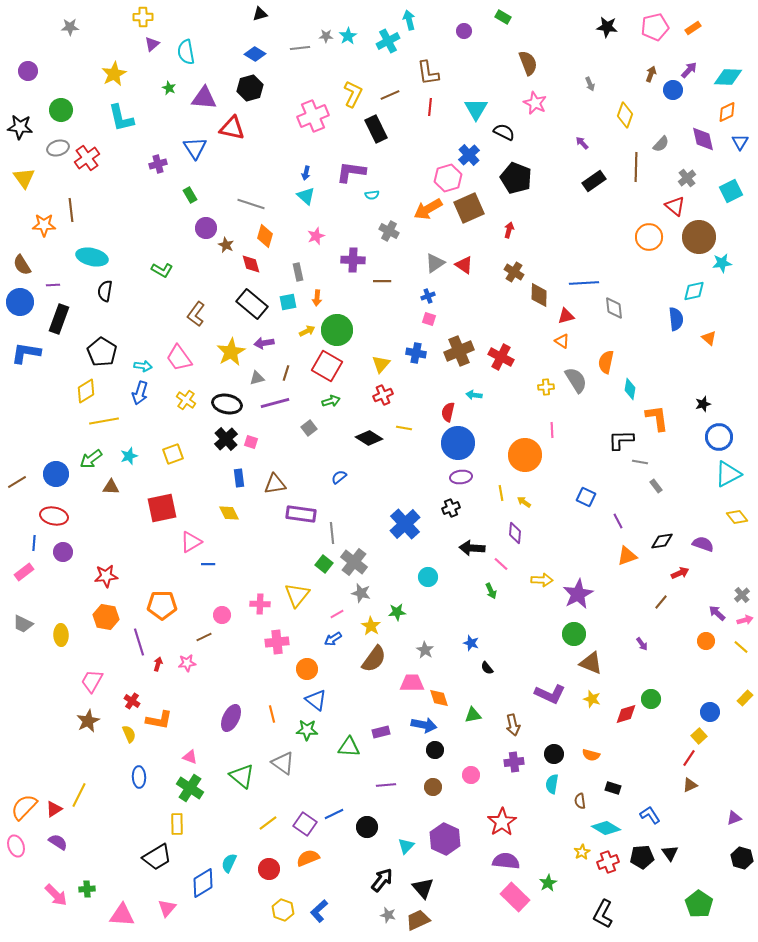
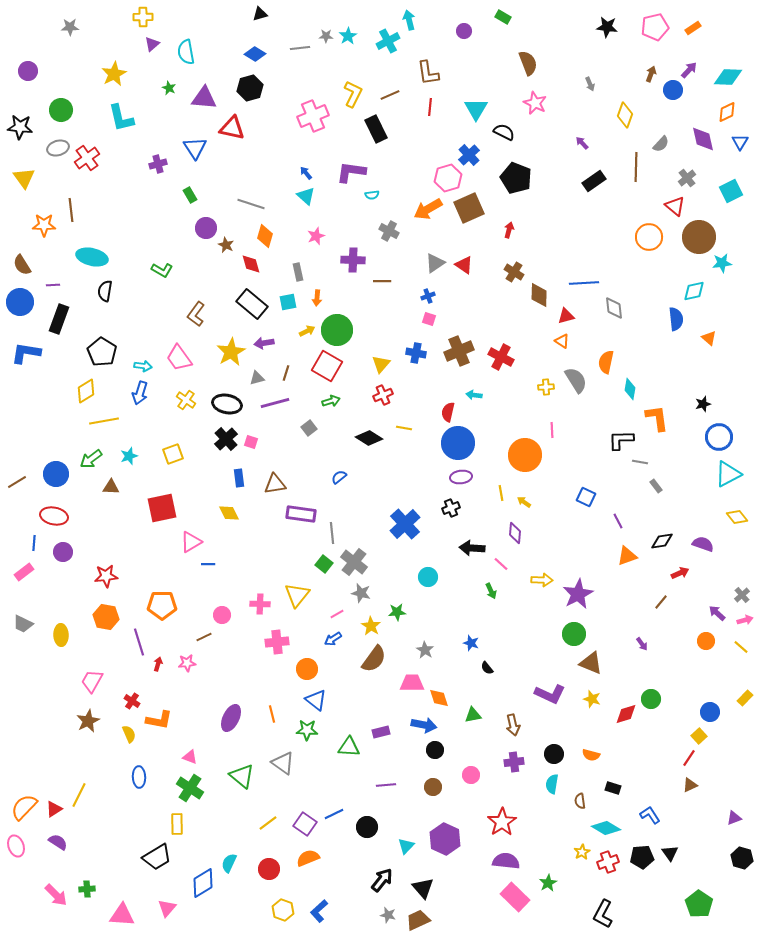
blue arrow at (306, 173): rotated 128 degrees clockwise
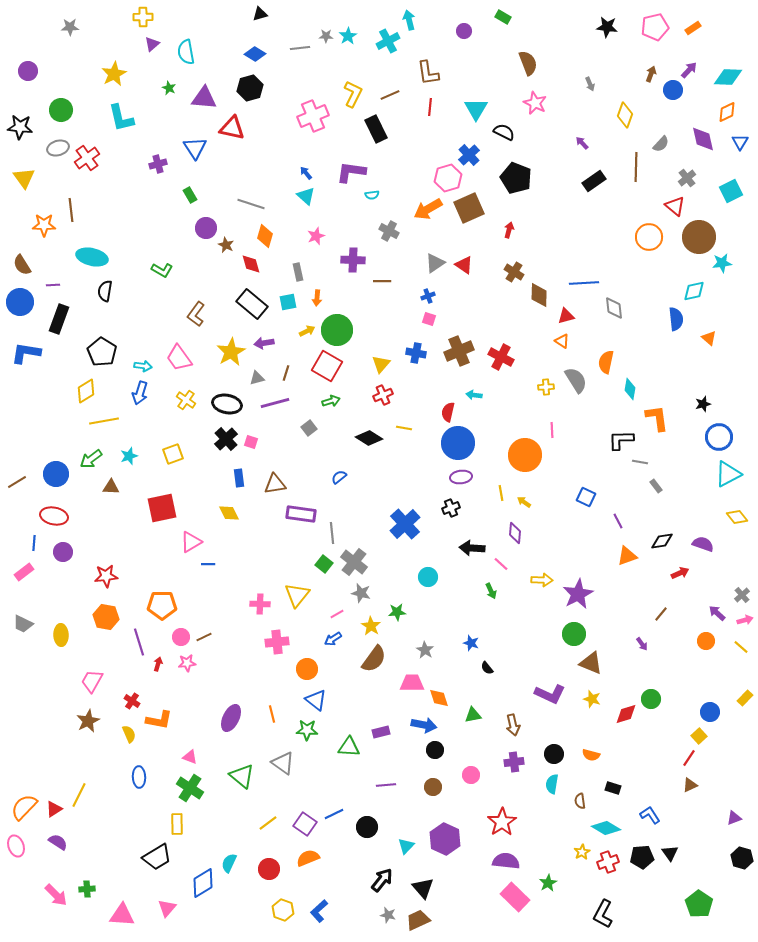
brown line at (661, 602): moved 12 px down
pink circle at (222, 615): moved 41 px left, 22 px down
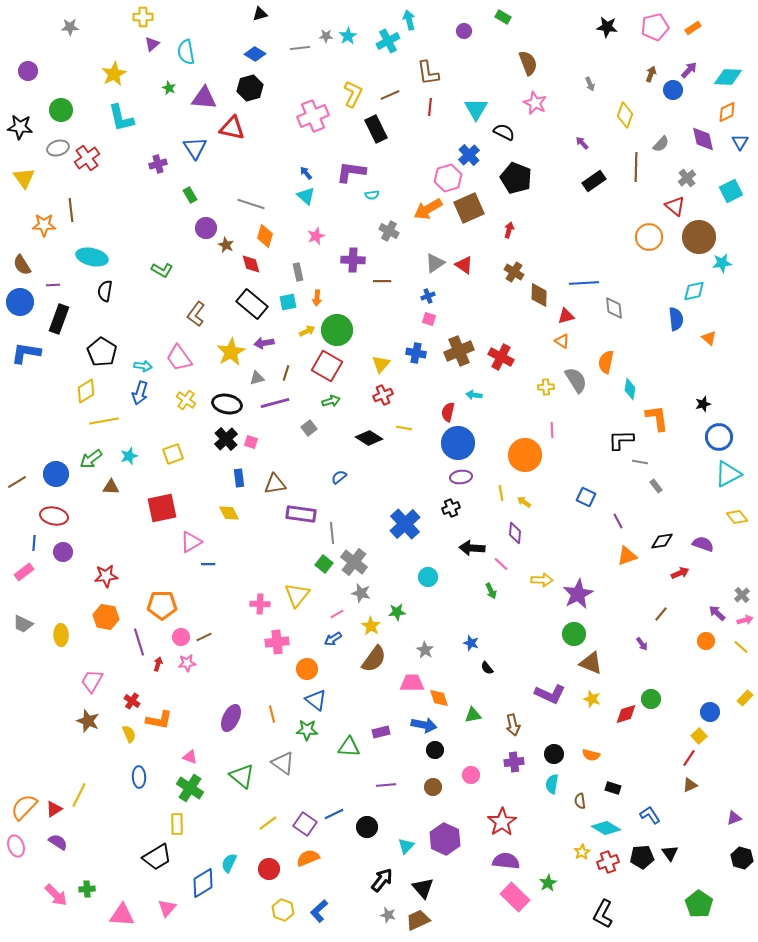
brown star at (88, 721): rotated 25 degrees counterclockwise
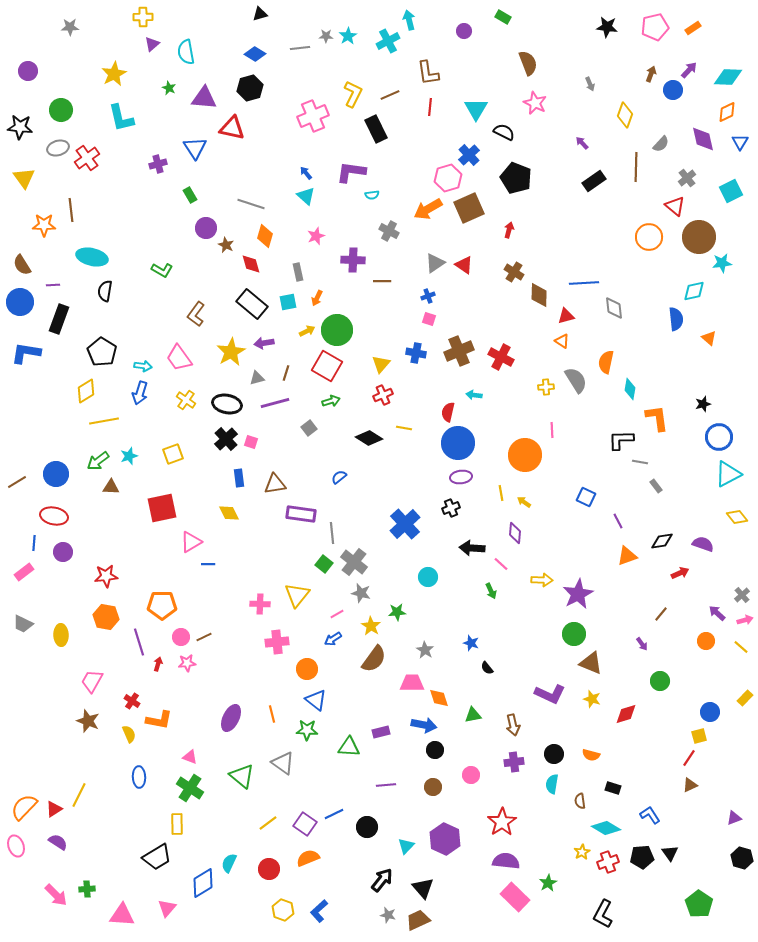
orange arrow at (317, 298): rotated 21 degrees clockwise
green arrow at (91, 459): moved 7 px right, 2 px down
green circle at (651, 699): moved 9 px right, 18 px up
yellow square at (699, 736): rotated 28 degrees clockwise
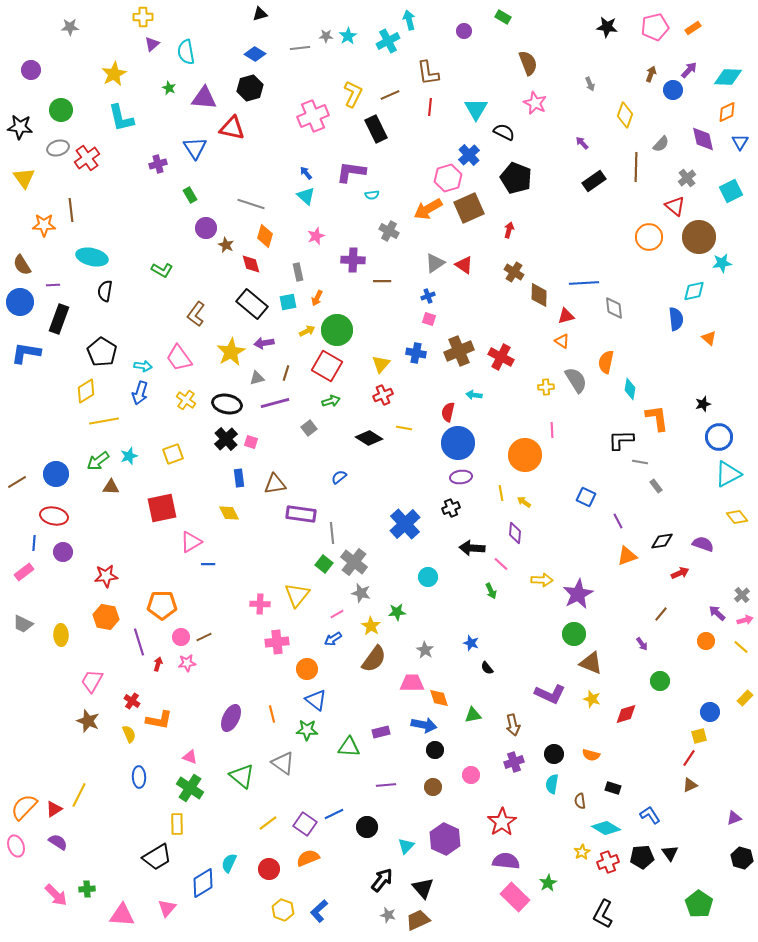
purple circle at (28, 71): moved 3 px right, 1 px up
purple cross at (514, 762): rotated 12 degrees counterclockwise
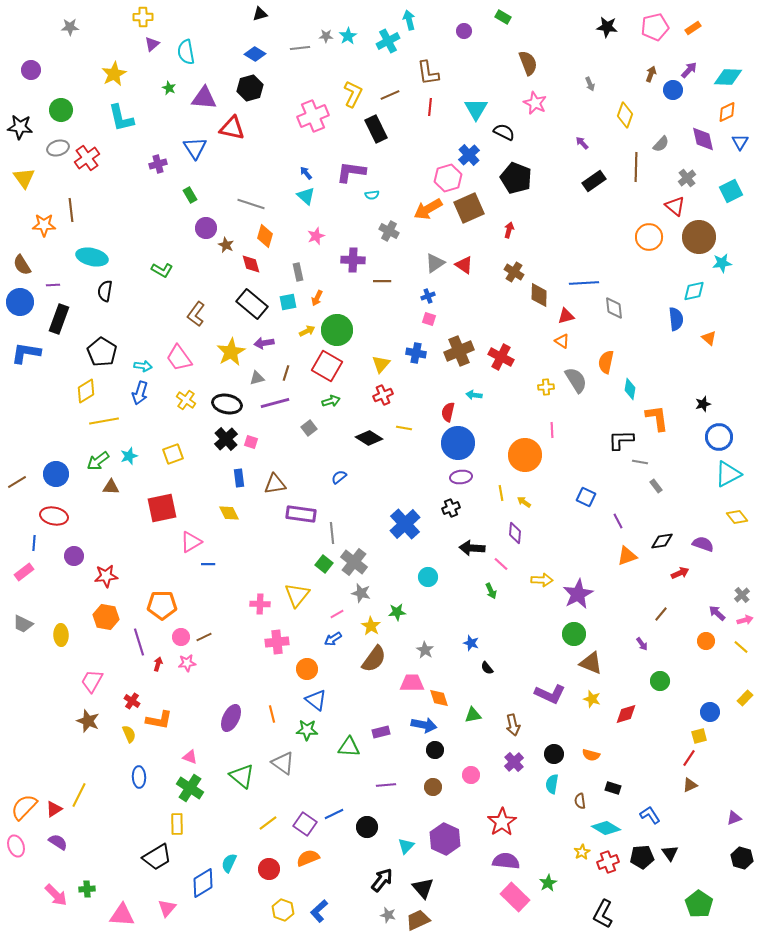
purple circle at (63, 552): moved 11 px right, 4 px down
purple cross at (514, 762): rotated 24 degrees counterclockwise
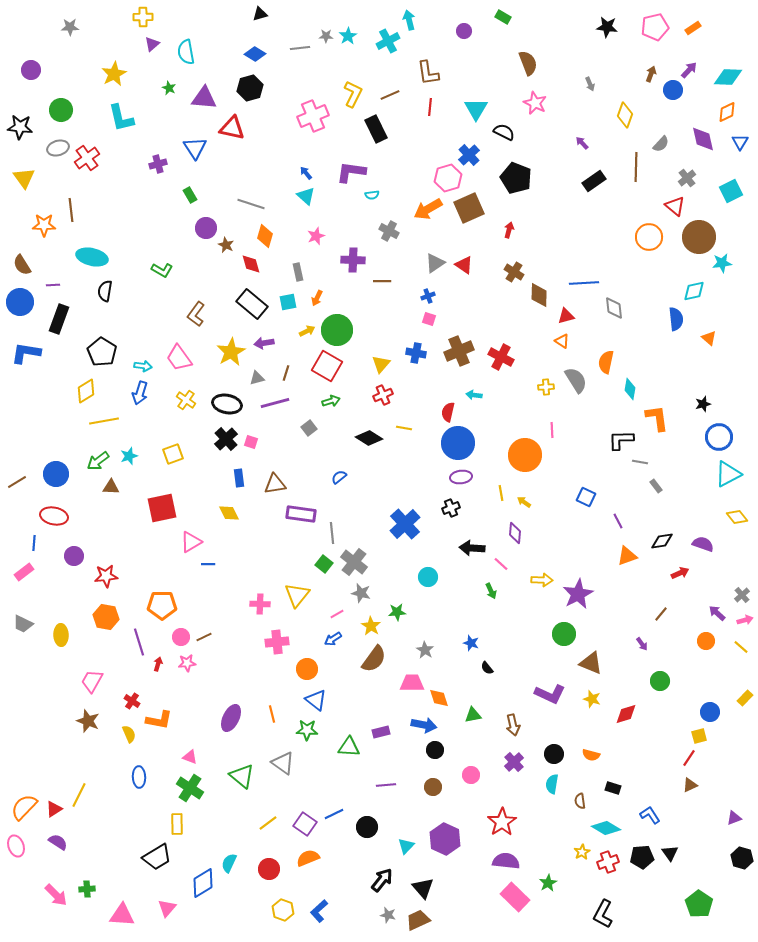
green circle at (574, 634): moved 10 px left
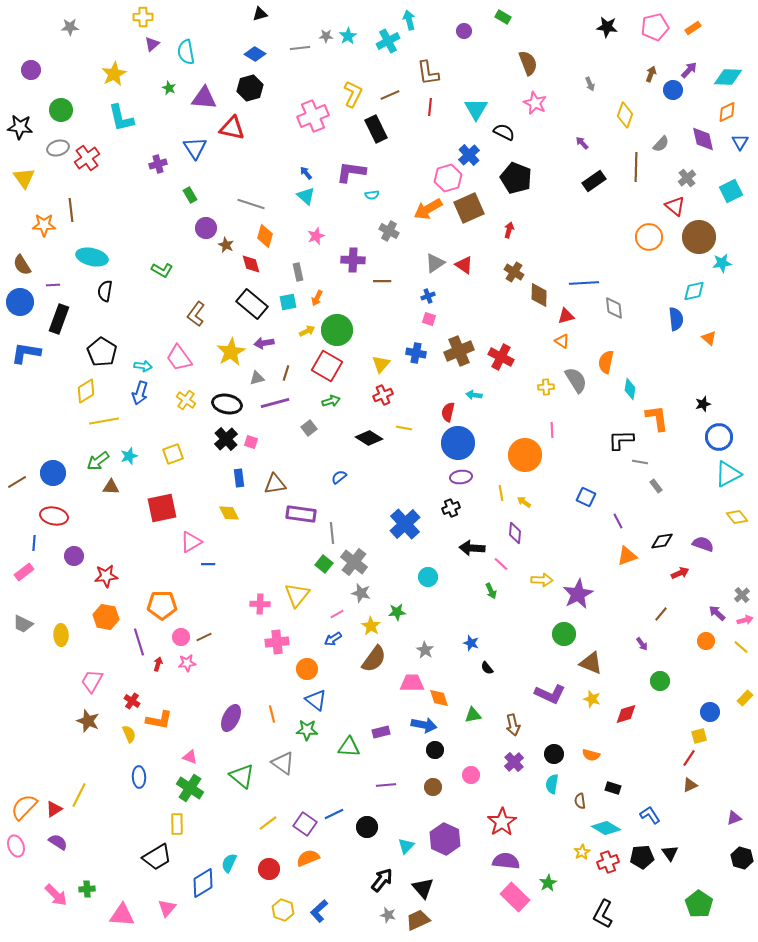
blue circle at (56, 474): moved 3 px left, 1 px up
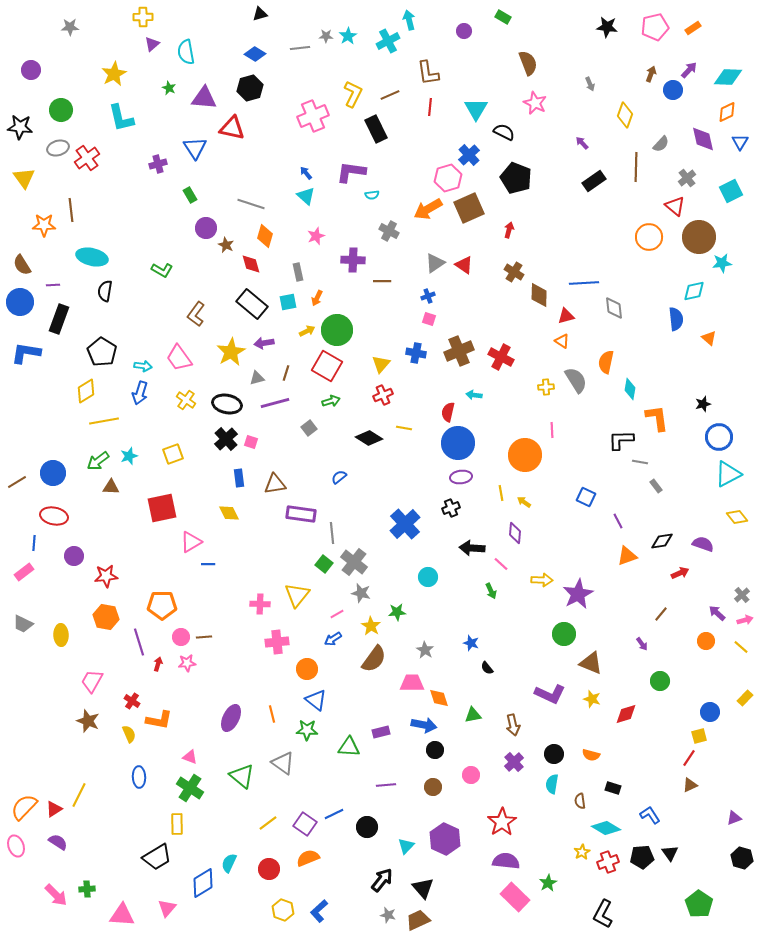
brown line at (204, 637): rotated 21 degrees clockwise
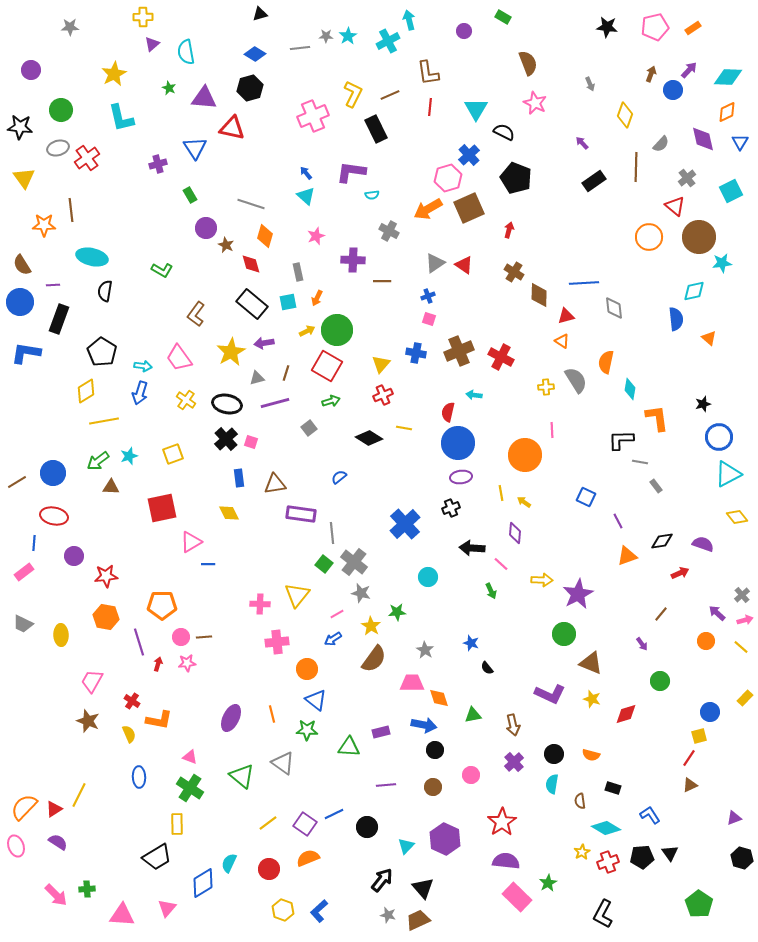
pink rectangle at (515, 897): moved 2 px right
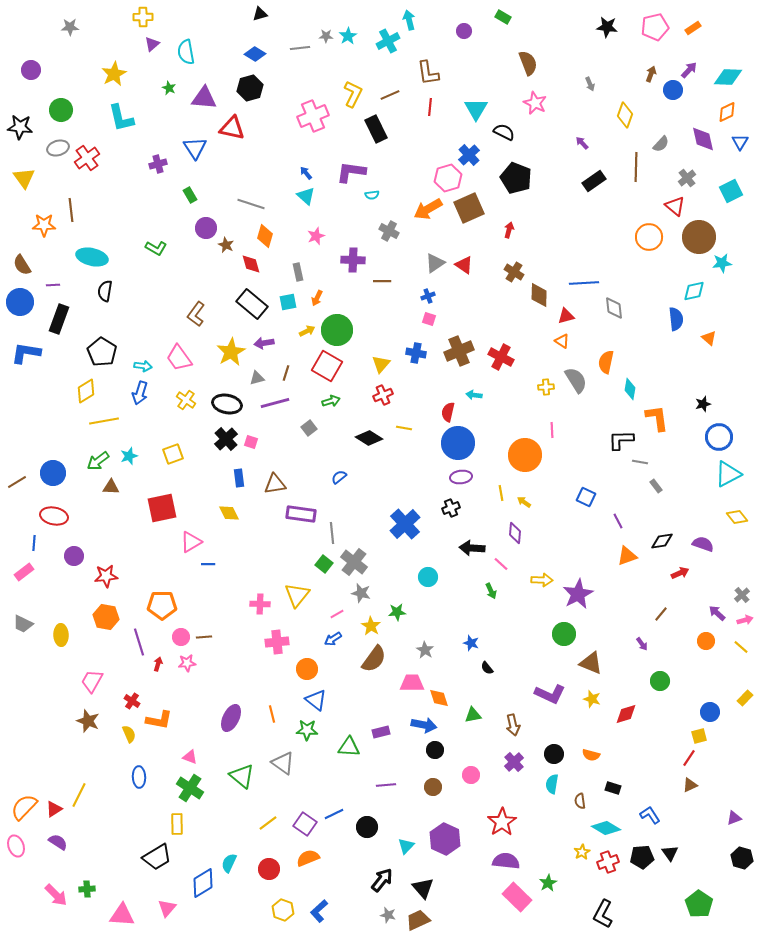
green L-shape at (162, 270): moved 6 px left, 22 px up
